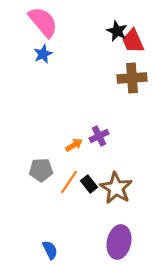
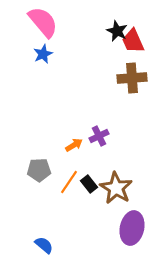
gray pentagon: moved 2 px left
purple ellipse: moved 13 px right, 14 px up
blue semicircle: moved 6 px left, 5 px up; rotated 24 degrees counterclockwise
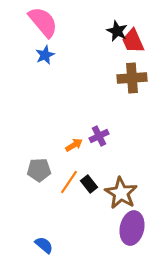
blue star: moved 2 px right, 1 px down
brown star: moved 5 px right, 5 px down
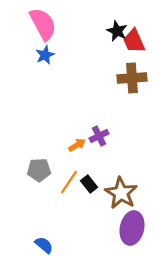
pink semicircle: moved 2 px down; rotated 12 degrees clockwise
red trapezoid: moved 1 px right
orange arrow: moved 3 px right
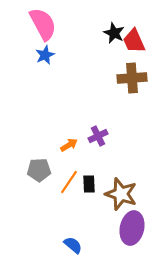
black star: moved 3 px left, 2 px down
purple cross: moved 1 px left
orange arrow: moved 8 px left
black rectangle: rotated 36 degrees clockwise
brown star: moved 1 px down; rotated 12 degrees counterclockwise
blue semicircle: moved 29 px right
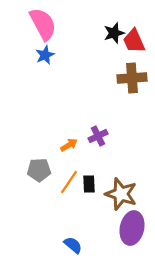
black star: rotated 30 degrees clockwise
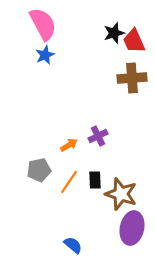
gray pentagon: rotated 10 degrees counterclockwise
black rectangle: moved 6 px right, 4 px up
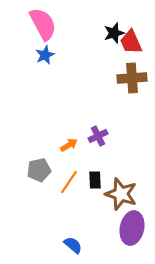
red trapezoid: moved 3 px left, 1 px down
